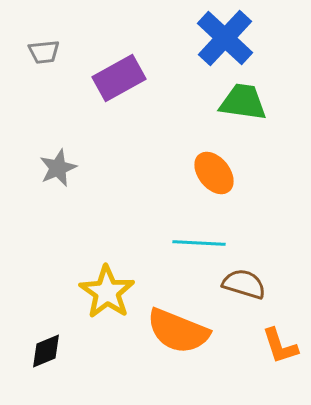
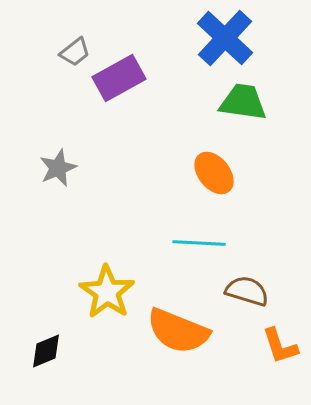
gray trapezoid: moved 31 px right; rotated 32 degrees counterclockwise
brown semicircle: moved 3 px right, 7 px down
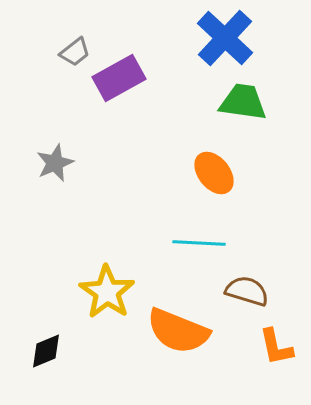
gray star: moved 3 px left, 5 px up
orange L-shape: moved 4 px left, 1 px down; rotated 6 degrees clockwise
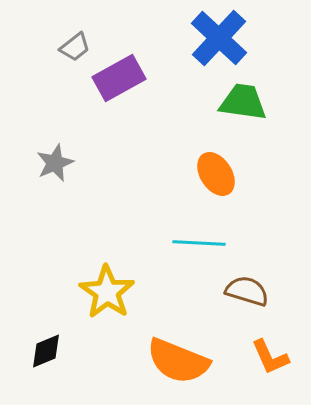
blue cross: moved 6 px left
gray trapezoid: moved 5 px up
orange ellipse: moved 2 px right, 1 px down; rotated 6 degrees clockwise
orange semicircle: moved 30 px down
orange L-shape: moved 6 px left, 10 px down; rotated 12 degrees counterclockwise
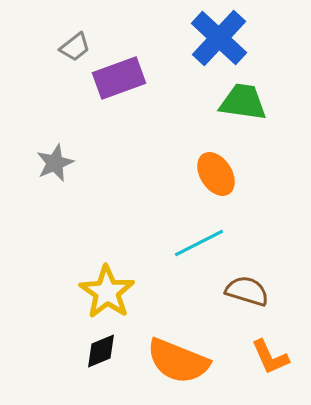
purple rectangle: rotated 9 degrees clockwise
cyan line: rotated 30 degrees counterclockwise
black diamond: moved 55 px right
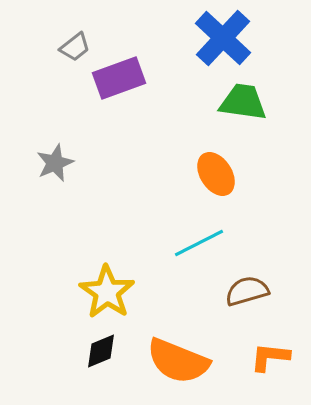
blue cross: moved 4 px right
brown semicircle: rotated 33 degrees counterclockwise
orange L-shape: rotated 120 degrees clockwise
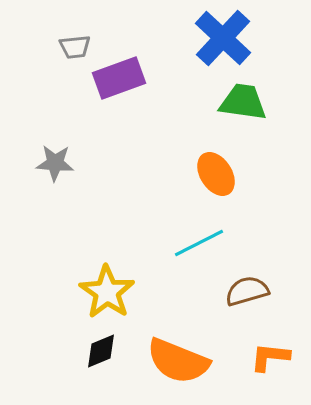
gray trapezoid: rotated 32 degrees clockwise
gray star: rotated 27 degrees clockwise
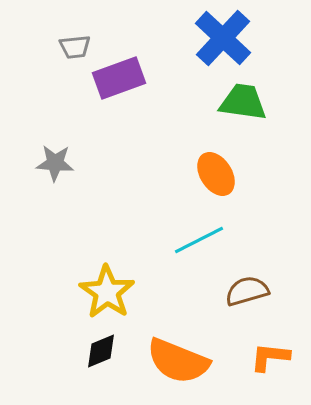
cyan line: moved 3 px up
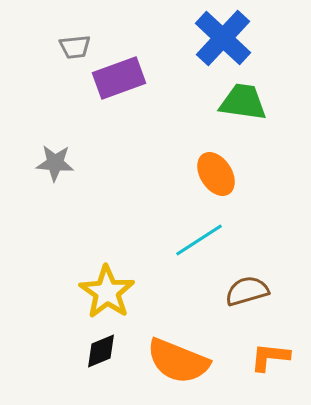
cyan line: rotated 6 degrees counterclockwise
